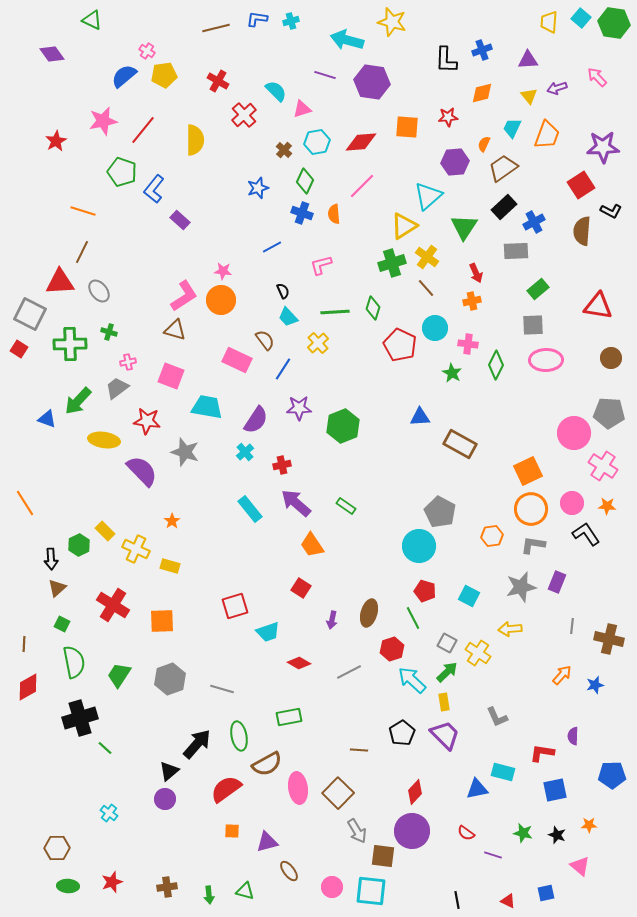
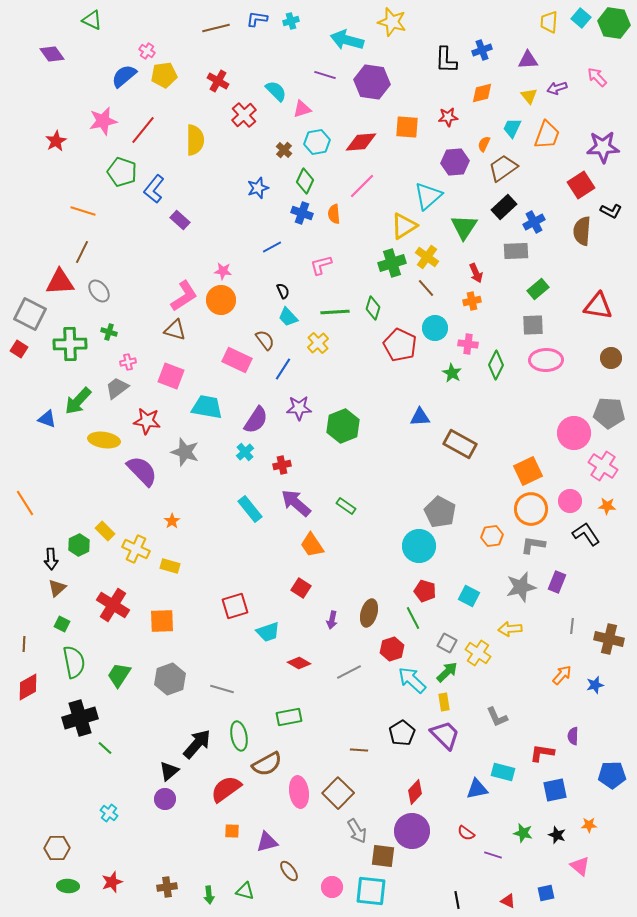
pink circle at (572, 503): moved 2 px left, 2 px up
pink ellipse at (298, 788): moved 1 px right, 4 px down
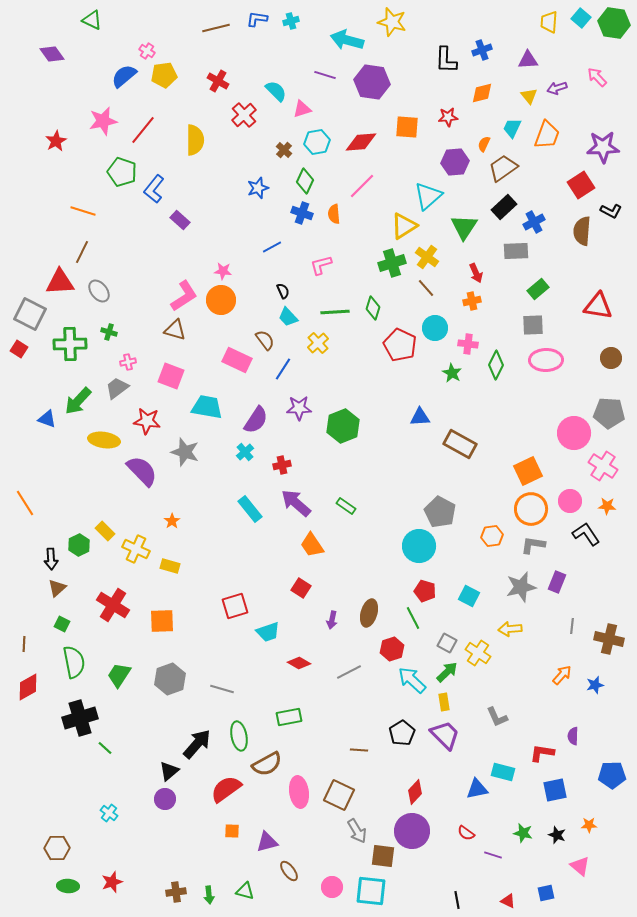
brown square at (338, 793): moved 1 px right, 2 px down; rotated 20 degrees counterclockwise
brown cross at (167, 887): moved 9 px right, 5 px down
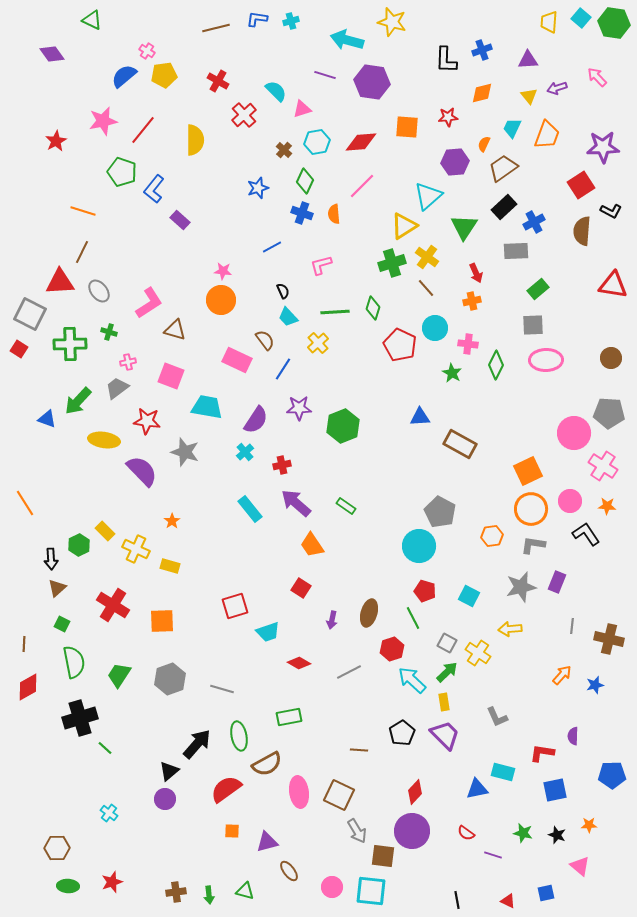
pink L-shape at (184, 296): moved 35 px left, 7 px down
red triangle at (598, 306): moved 15 px right, 21 px up
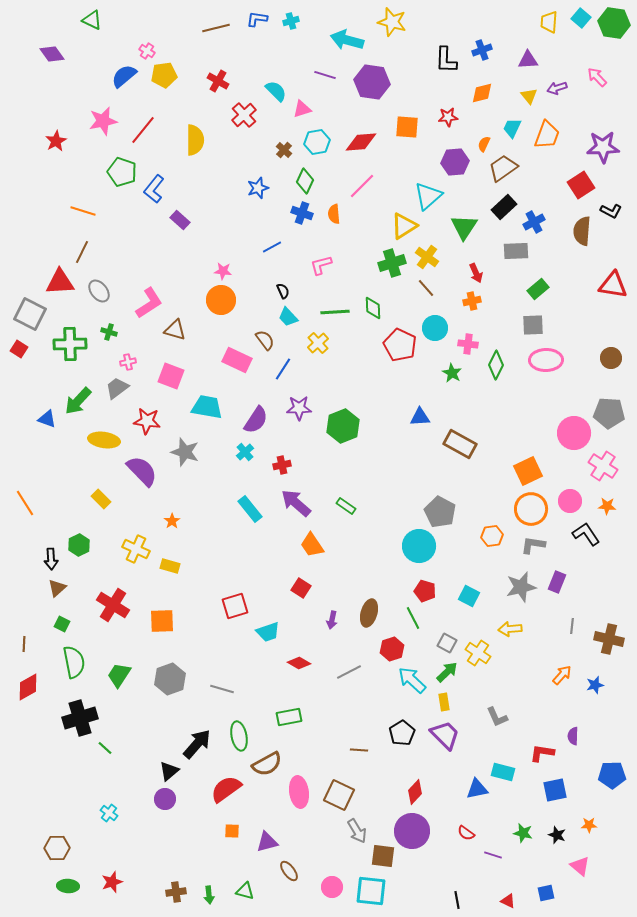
green diamond at (373, 308): rotated 20 degrees counterclockwise
yellow rectangle at (105, 531): moved 4 px left, 32 px up
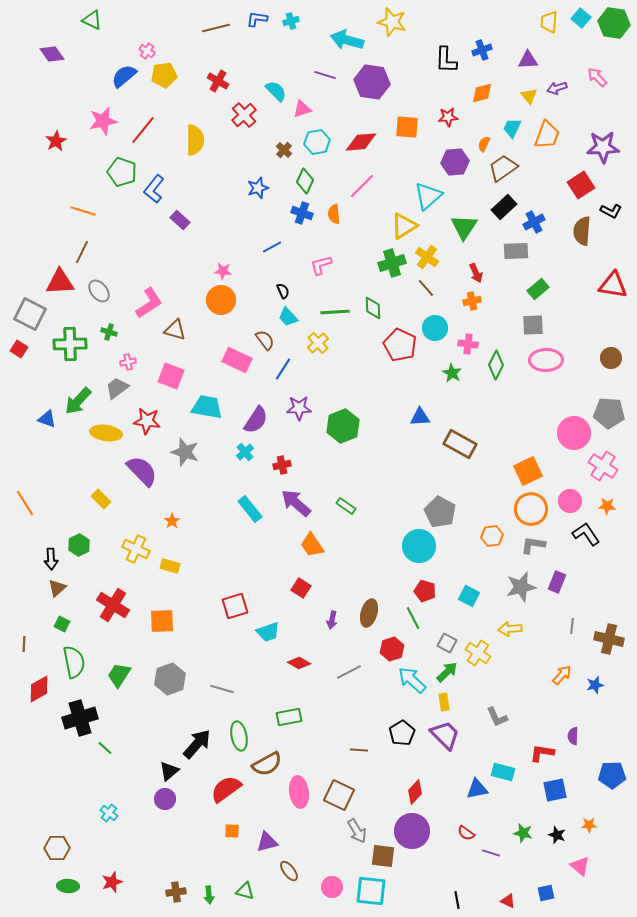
yellow ellipse at (104, 440): moved 2 px right, 7 px up
red diamond at (28, 687): moved 11 px right, 2 px down
purple line at (493, 855): moved 2 px left, 2 px up
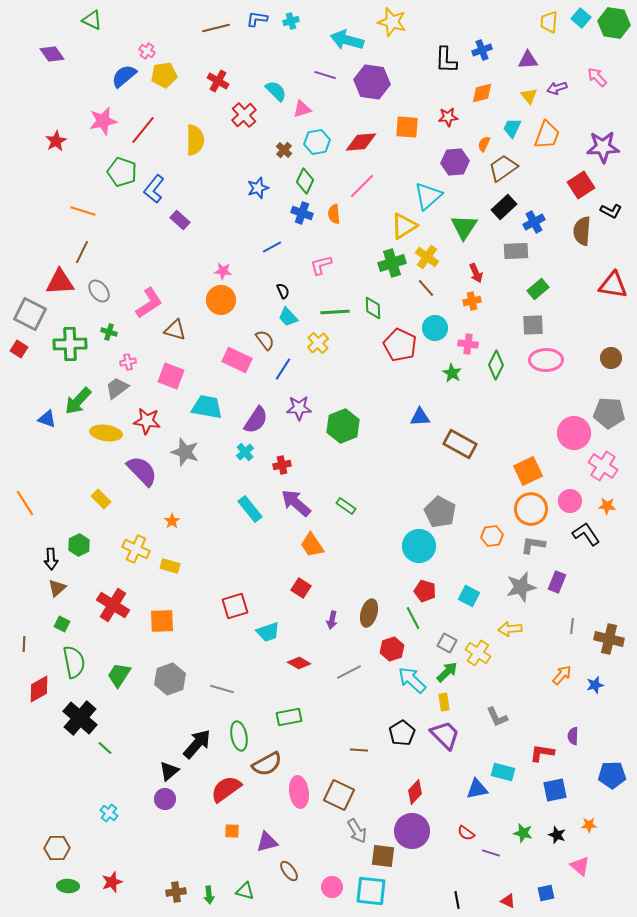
black cross at (80, 718): rotated 32 degrees counterclockwise
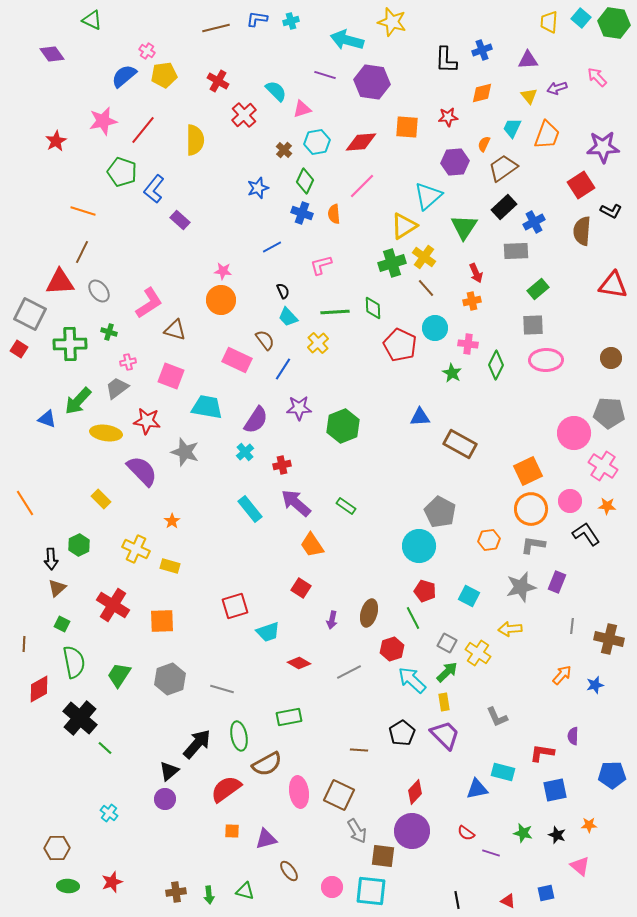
yellow cross at (427, 257): moved 3 px left
orange hexagon at (492, 536): moved 3 px left, 4 px down
purple triangle at (267, 842): moved 1 px left, 3 px up
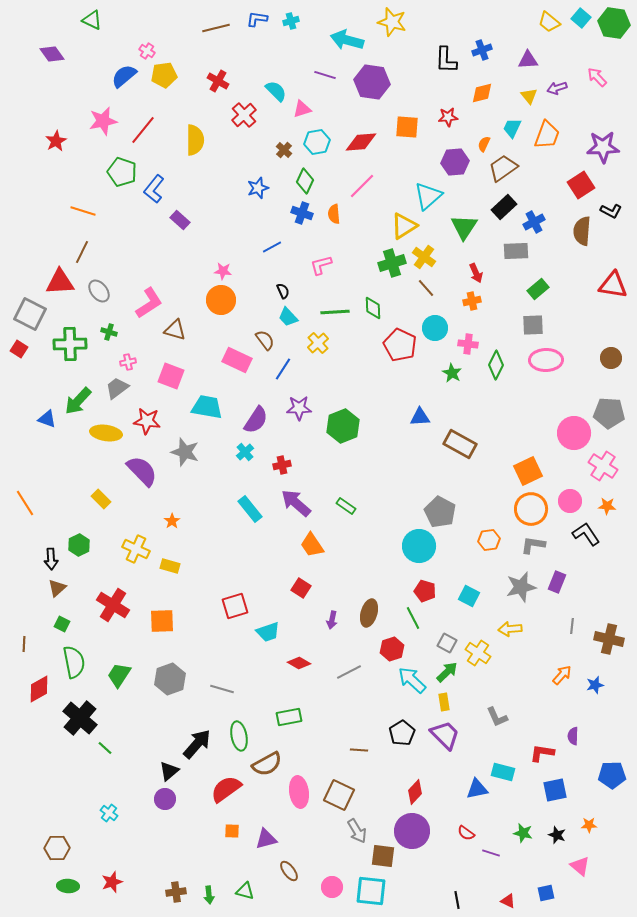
yellow trapezoid at (549, 22): rotated 55 degrees counterclockwise
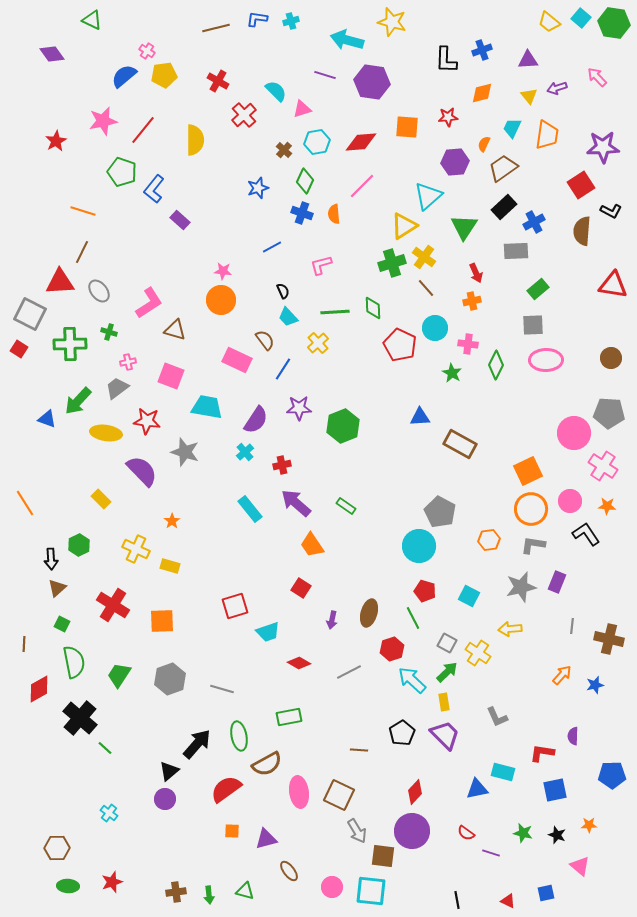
orange trapezoid at (547, 135): rotated 12 degrees counterclockwise
